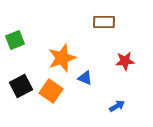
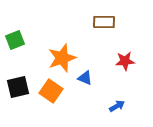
black square: moved 3 px left, 1 px down; rotated 15 degrees clockwise
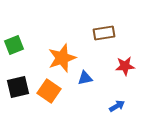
brown rectangle: moved 11 px down; rotated 10 degrees counterclockwise
green square: moved 1 px left, 5 px down
red star: moved 5 px down
blue triangle: rotated 35 degrees counterclockwise
orange square: moved 2 px left
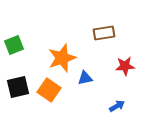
orange square: moved 1 px up
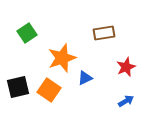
green square: moved 13 px right, 12 px up; rotated 12 degrees counterclockwise
red star: moved 1 px right, 1 px down; rotated 18 degrees counterclockwise
blue triangle: rotated 14 degrees counterclockwise
blue arrow: moved 9 px right, 5 px up
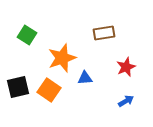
green square: moved 2 px down; rotated 24 degrees counterclockwise
blue triangle: rotated 21 degrees clockwise
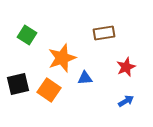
black square: moved 3 px up
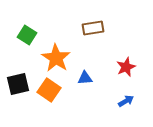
brown rectangle: moved 11 px left, 5 px up
orange star: moved 6 px left; rotated 20 degrees counterclockwise
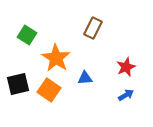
brown rectangle: rotated 55 degrees counterclockwise
blue arrow: moved 6 px up
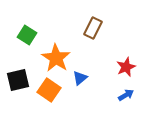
blue triangle: moved 5 px left; rotated 35 degrees counterclockwise
black square: moved 4 px up
